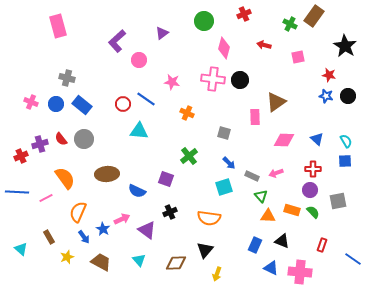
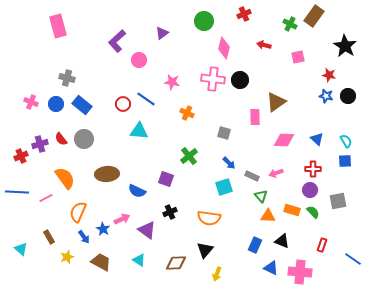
cyan triangle at (139, 260): rotated 16 degrees counterclockwise
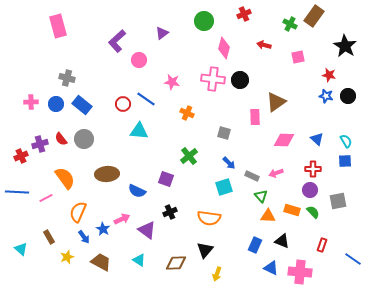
pink cross at (31, 102): rotated 24 degrees counterclockwise
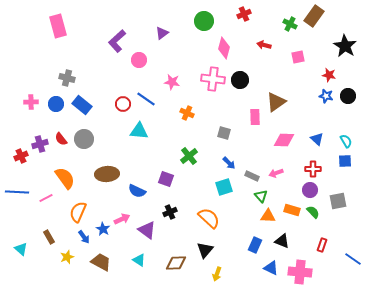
orange semicircle at (209, 218): rotated 145 degrees counterclockwise
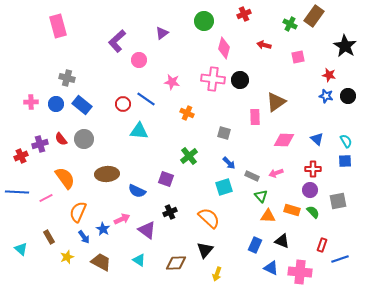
blue line at (353, 259): moved 13 px left; rotated 54 degrees counterclockwise
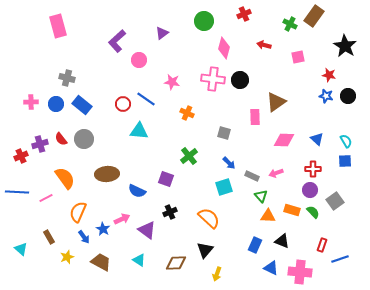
gray square at (338, 201): moved 3 px left; rotated 24 degrees counterclockwise
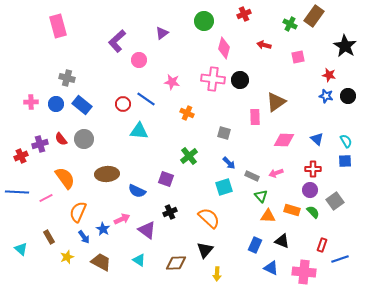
pink cross at (300, 272): moved 4 px right
yellow arrow at (217, 274): rotated 16 degrees counterclockwise
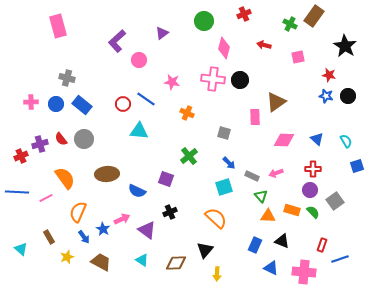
blue square at (345, 161): moved 12 px right, 5 px down; rotated 16 degrees counterclockwise
orange semicircle at (209, 218): moved 7 px right
cyan triangle at (139, 260): moved 3 px right
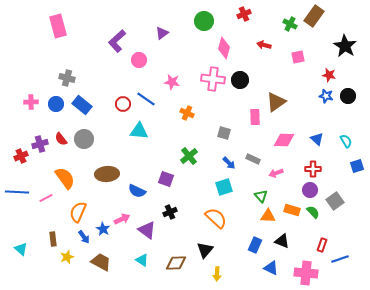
gray rectangle at (252, 176): moved 1 px right, 17 px up
brown rectangle at (49, 237): moved 4 px right, 2 px down; rotated 24 degrees clockwise
pink cross at (304, 272): moved 2 px right, 1 px down
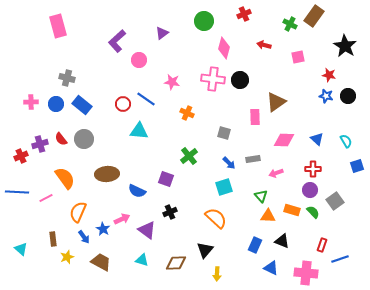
gray rectangle at (253, 159): rotated 32 degrees counterclockwise
cyan triangle at (142, 260): rotated 16 degrees counterclockwise
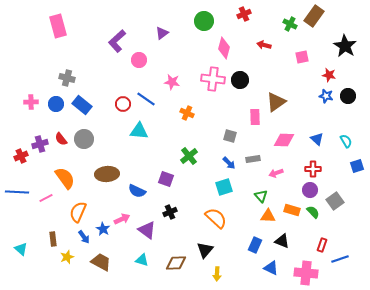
pink square at (298, 57): moved 4 px right
gray square at (224, 133): moved 6 px right, 3 px down
